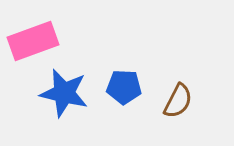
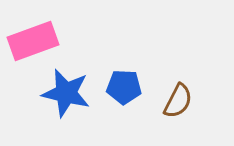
blue star: moved 2 px right
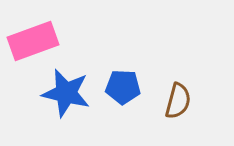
blue pentagon: moved 1 px left
brown semicircle: rotated 12 degrees counterclockwise
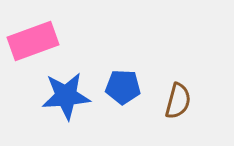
blue star: moved 3 px down; rotated 18 degrees counterclockwise
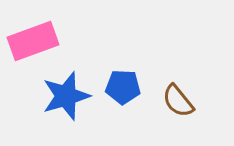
blue star: rotated 12 degrees counterclockwise
brown semicircle: rotated 126 degrees clockwise
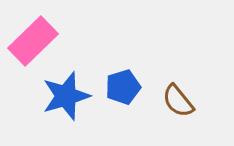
pink rectangle: rotated 24 degrees counterclockwise
blue pentagon: rotated 20 degrees counterclockwise
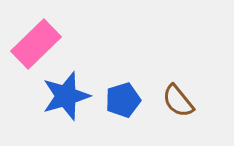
pink rectangle: moved 3 px right, 3 px down
blue pentagon: moved 13 px down
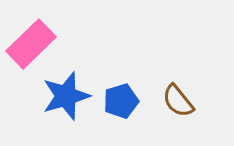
pink rectangle: moved 5 px left
blue pentagon: moved 2 px left, 1 px down
